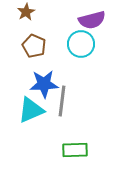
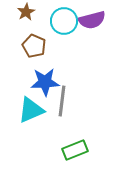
cyan circle: moved 17 px left, 23 px up
blue star: moved 1 px right, 2 px up
green rectangle: rotated 20 degrees counterclockwise
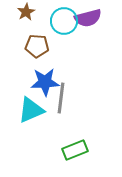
purple semicircle: moved 4 px left, 2 px up
brown pentagon: moved 3 px right; rotated 20 degrees counterclockwise
gray line: moved 1 px left, 3 px up
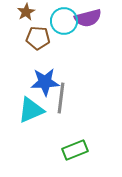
brown pentagon: moved 1 px right, 8 px up
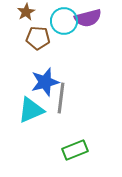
blue star: rotated 12 degrees counterclockwise
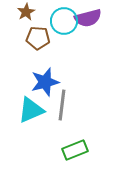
gray line: moved 1 px right, 7 px down
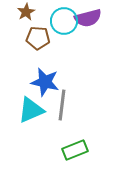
blue star: rotated 28 degrees clockwise
